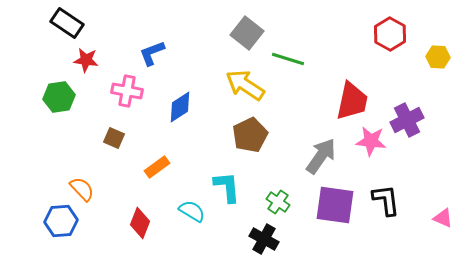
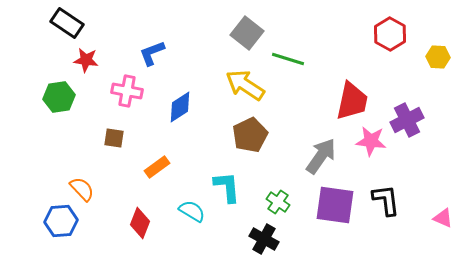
brown square: rotated 15 degrees counterclockwise
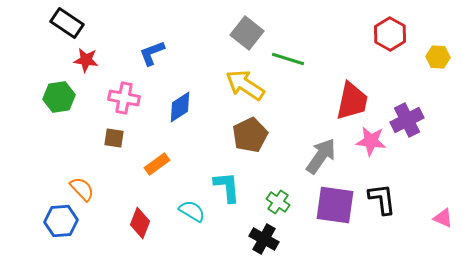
pink cross: moved 3 px left, 7 px down
orange rectangle: moved 3 px up
black L-shape: moved 4 px left, 1 px up
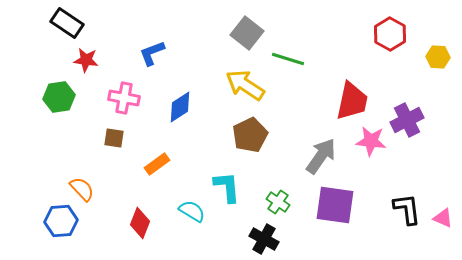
black L-shape: moved 25 px right, 10 px down
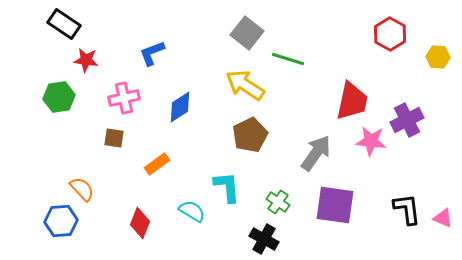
black rectangle: moved 3 px left, 1 px down
pink cross: rotated 24 degrees counterclockwise
gray arrow: moved 5 px left, 3 px up
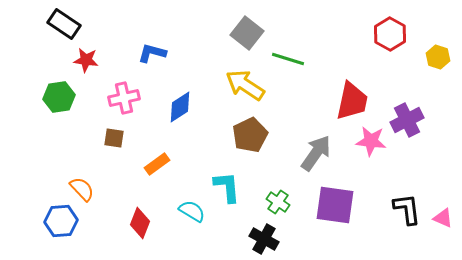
blue L-shape: rotated 36 degrees clockwise
yellow hexagon: rotated 15 degrees clockwise
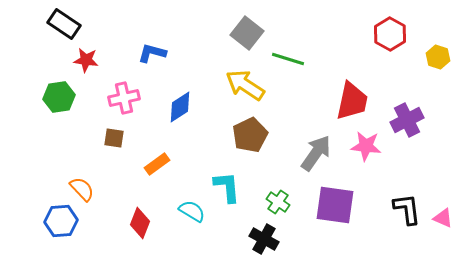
pink star: moved 5 px left, 5 px down
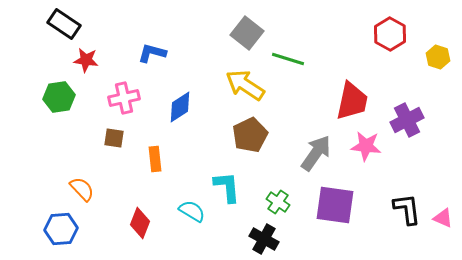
orange rectangle: moved 2 px left, 5 px up; rotated 60 degrees counterclockwise
blue hexagon: moved 8 px down
